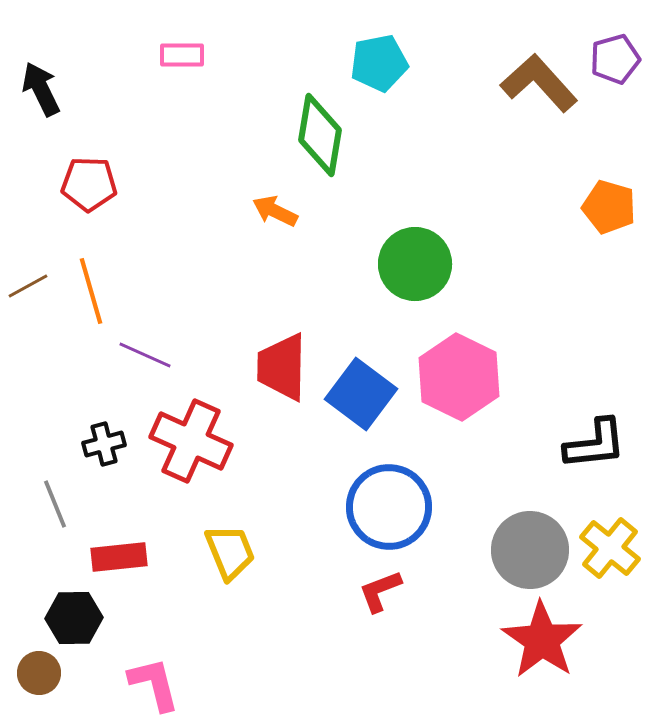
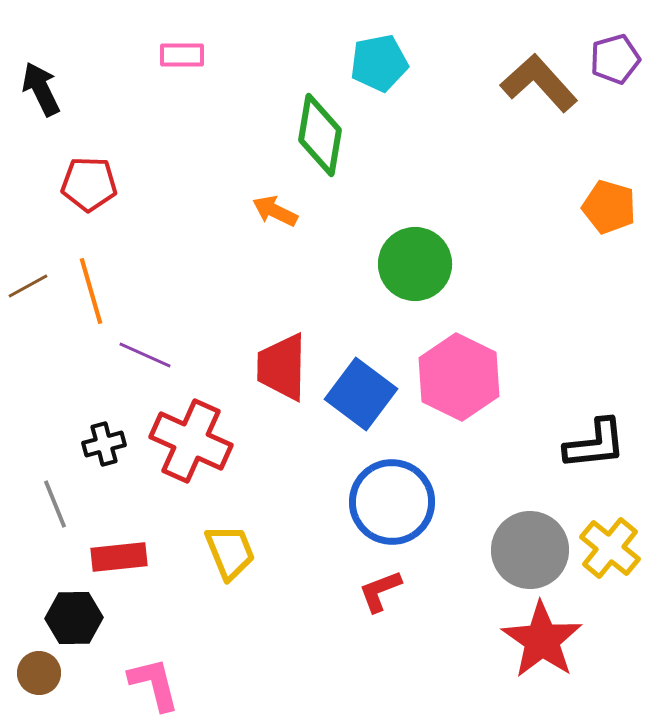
blue circle: moved 3 px right, 5 px up
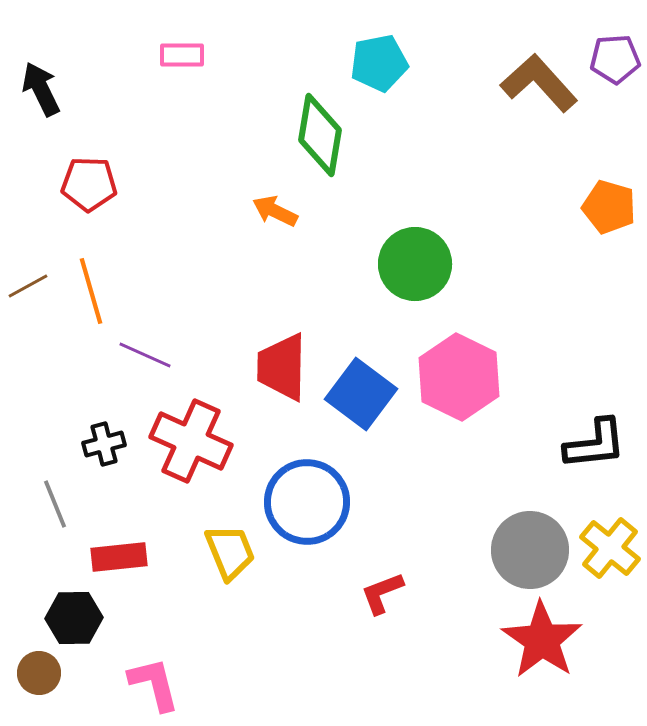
purple pentagon: rotated 12 degrees clockwise
blue circle: moved 85 px left
red L-shape: moved 2 px right, 2 px down
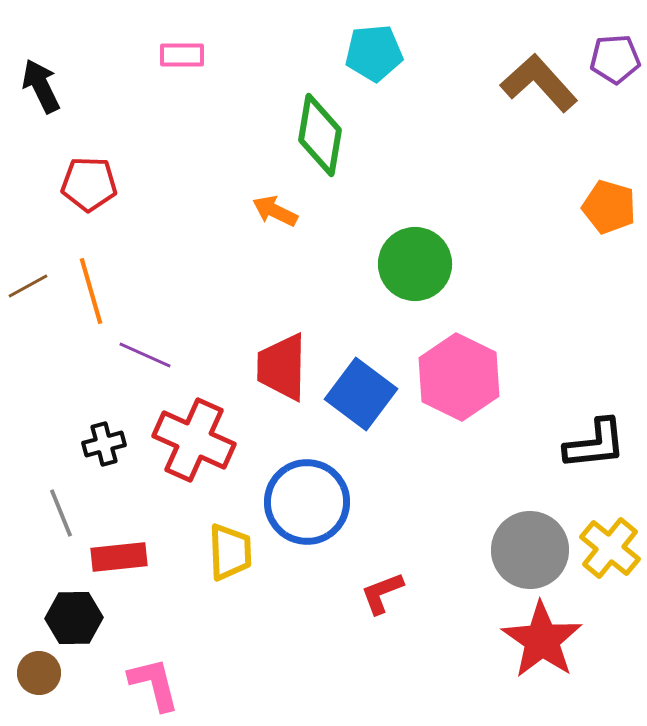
cyan pentagon: moved 5 px left, 10 px up; rotated 6 degrees clockwise
black arrow: moved 3 px up
red cross: moved 3 px right, 1 px up
gray line: moved 6 px right, 9 px down
yellow trapezoid: rotated 20 degrees clockwise
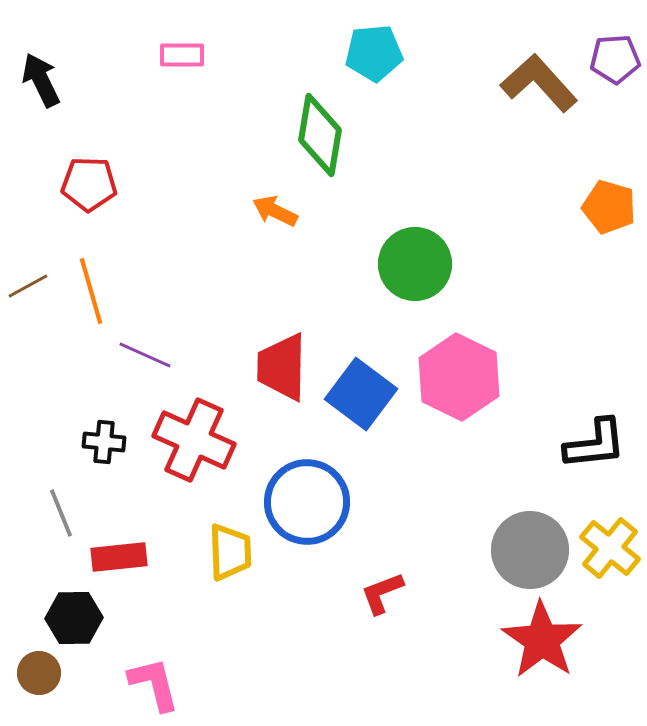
black arrow: moved 6 px up
black cross: moved 2 px up; rotated 21 degrees clockwise
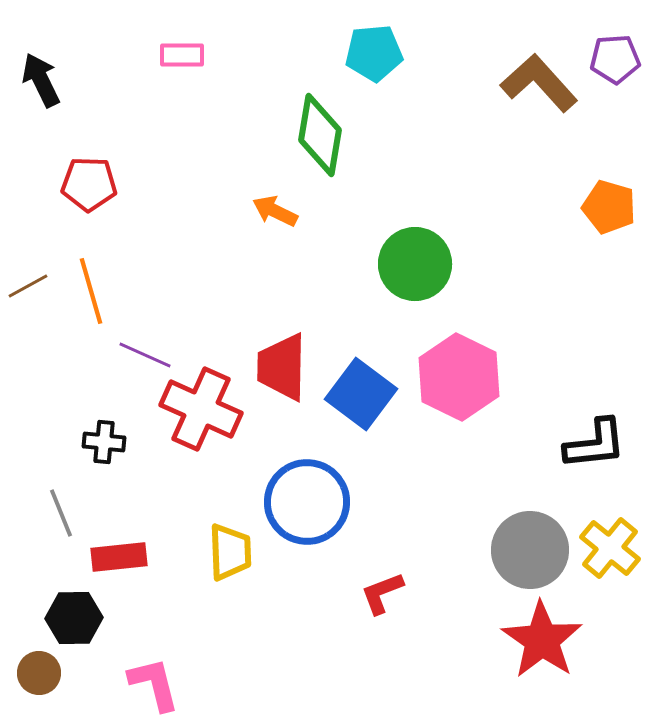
red cross: moved 7 px right, 31 px up
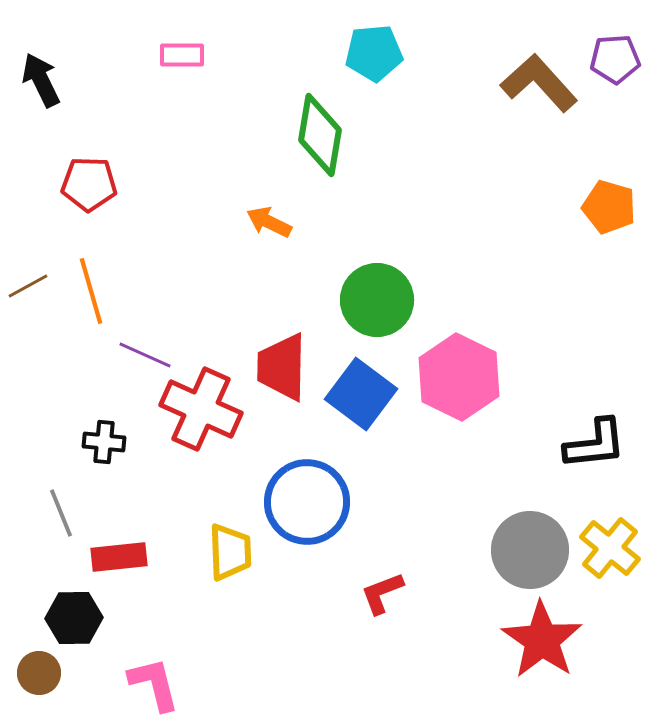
orange arrow: moved 6 px left, 11 px down
green circle: moved 38 px left, 36 px down
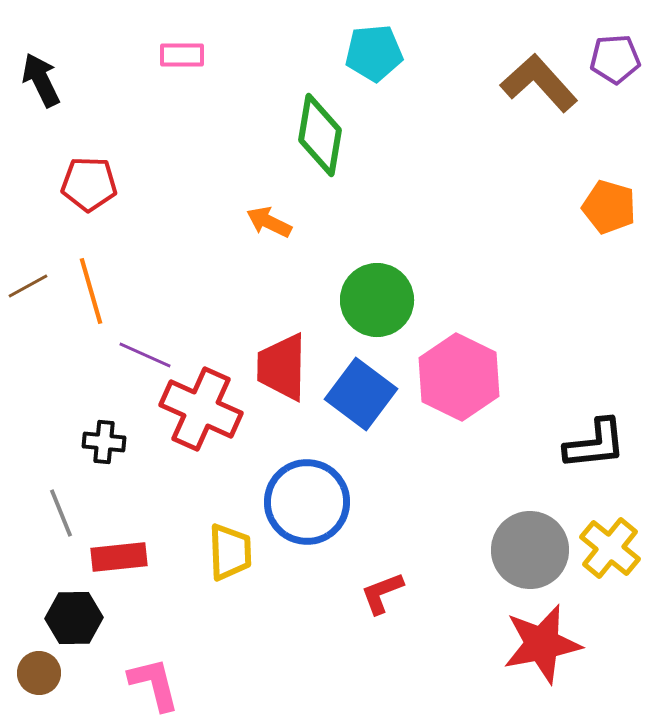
red star: moved 4 px down; rotated 26 degrees clockwise
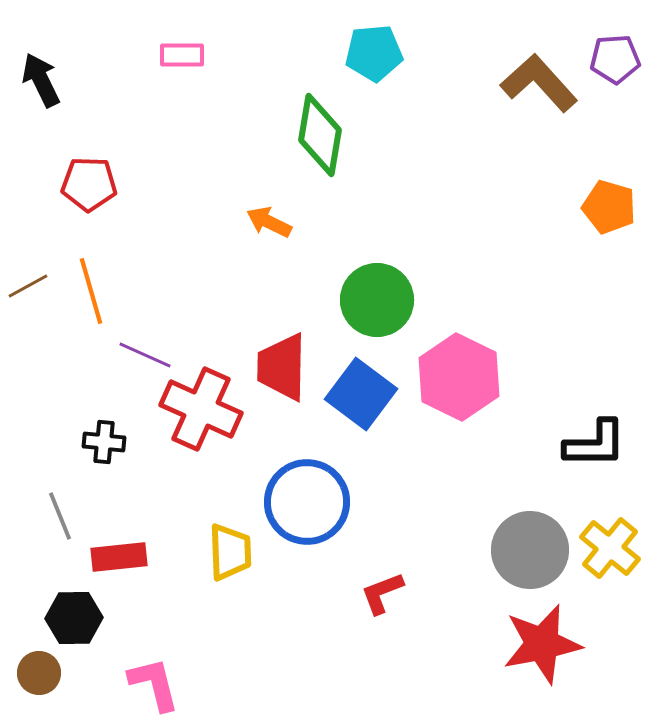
black L-shape: rotated 6 degrees clockwise
gray line: moved 1 px left, 3 px down
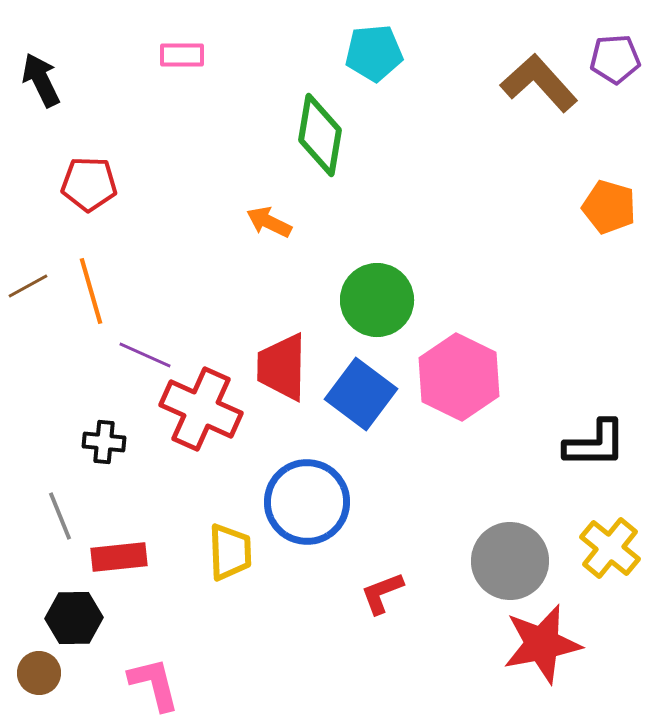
gray circle: moved 20 px left, 11 px down
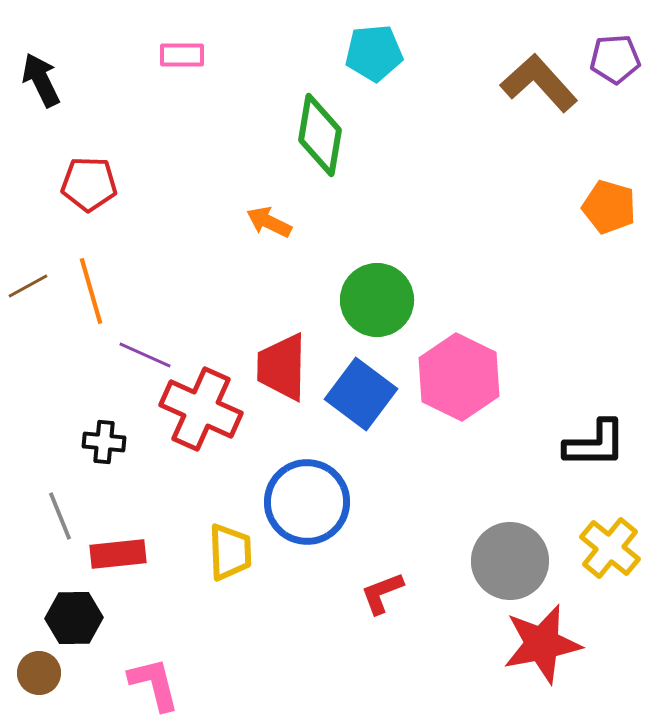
red rectangle: moved 1 px left, 3 px up
